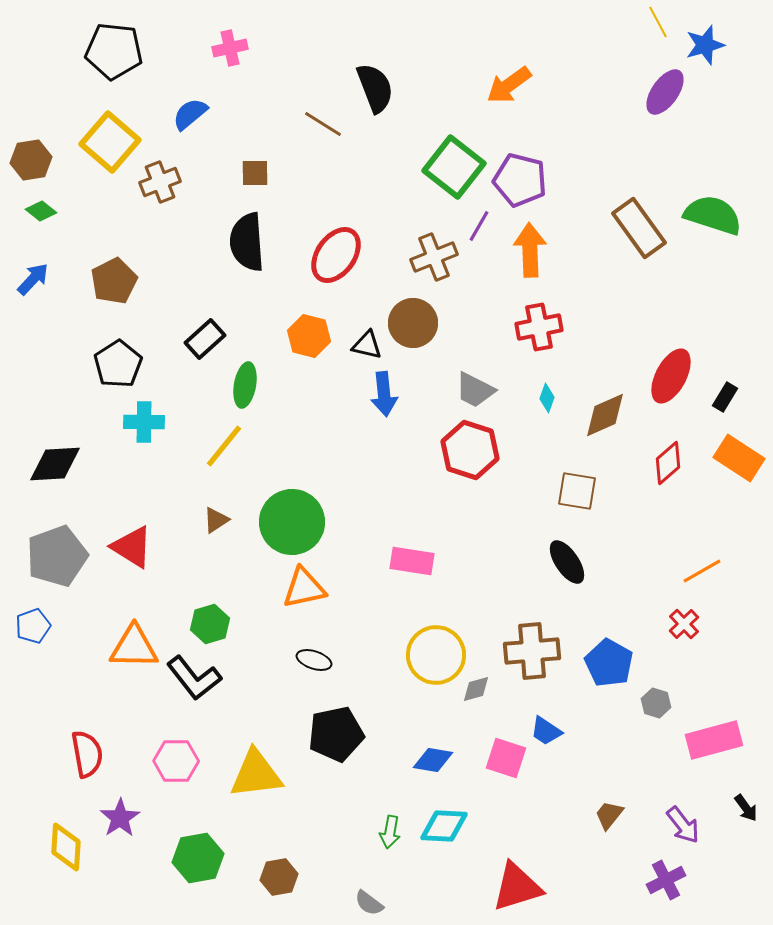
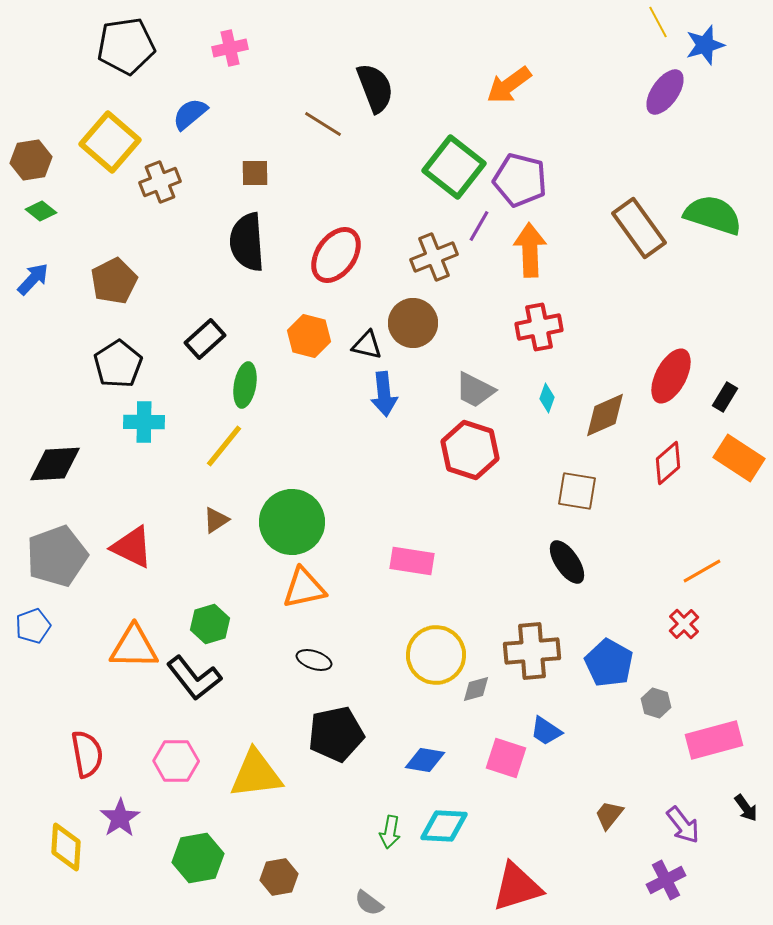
black pentagon at (114, 51): moved 12 px right, 5 px up; rotated 14 degrees counterclockwise
red triangle at (132, 547): rotated 6 degrees counterclockwise
blue diamond at (433, 760): moved 8 px left
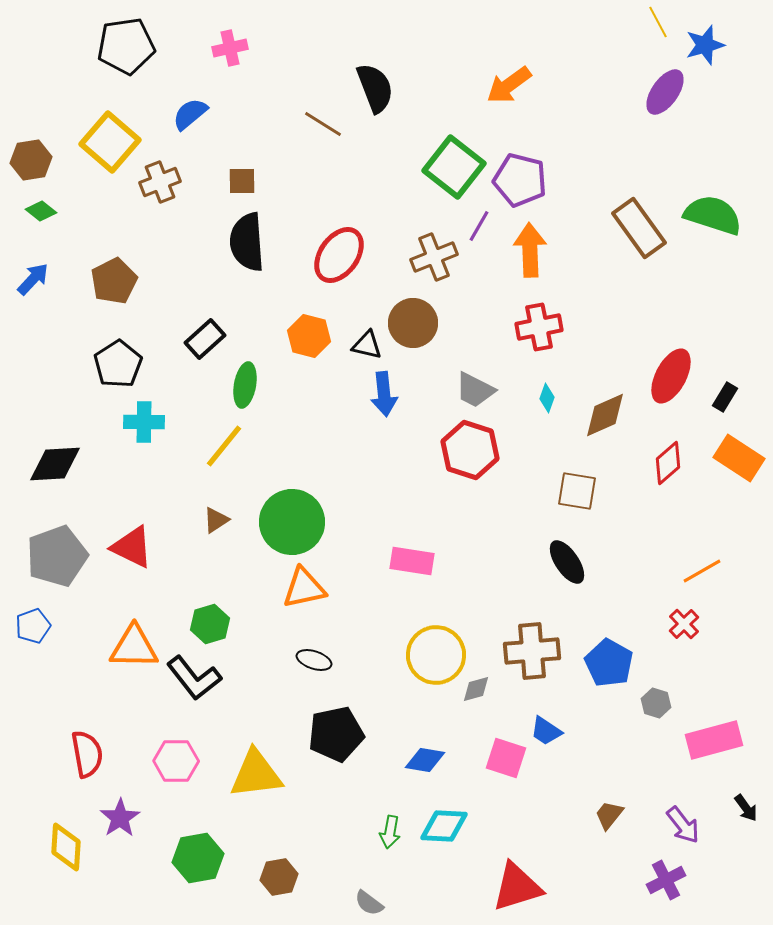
brown square at (255, 173): moved 13 px left, 8 px down
red ellipse at (336, 255): moved 3 px right
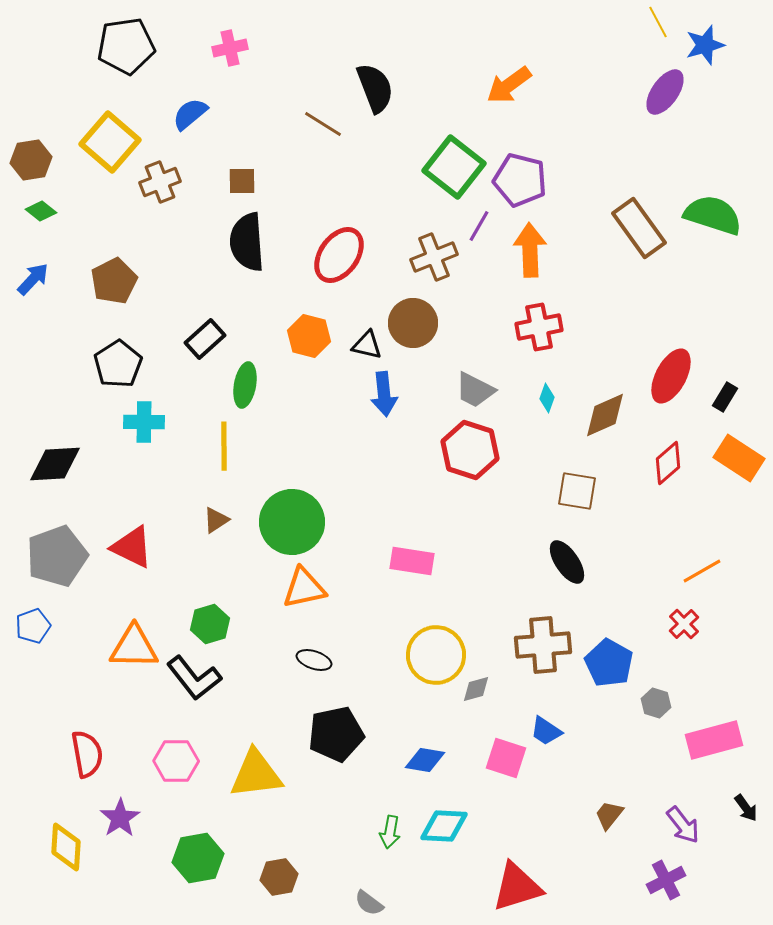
yellow line at (224, 446): rotated 39 degrees counterclockwise
brown cross at (532, 651): moved 11 px right, 6 px up
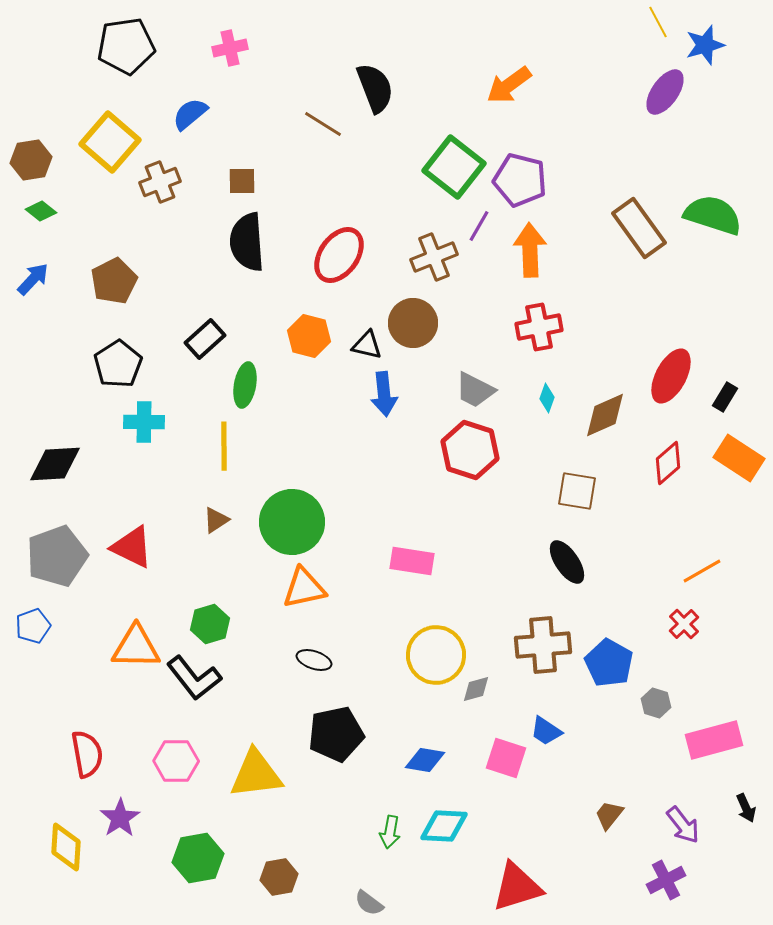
orange triangle at (134, 647): moved 2 px right
black arrow at (746, 808): rotated 12 degrees clockwise
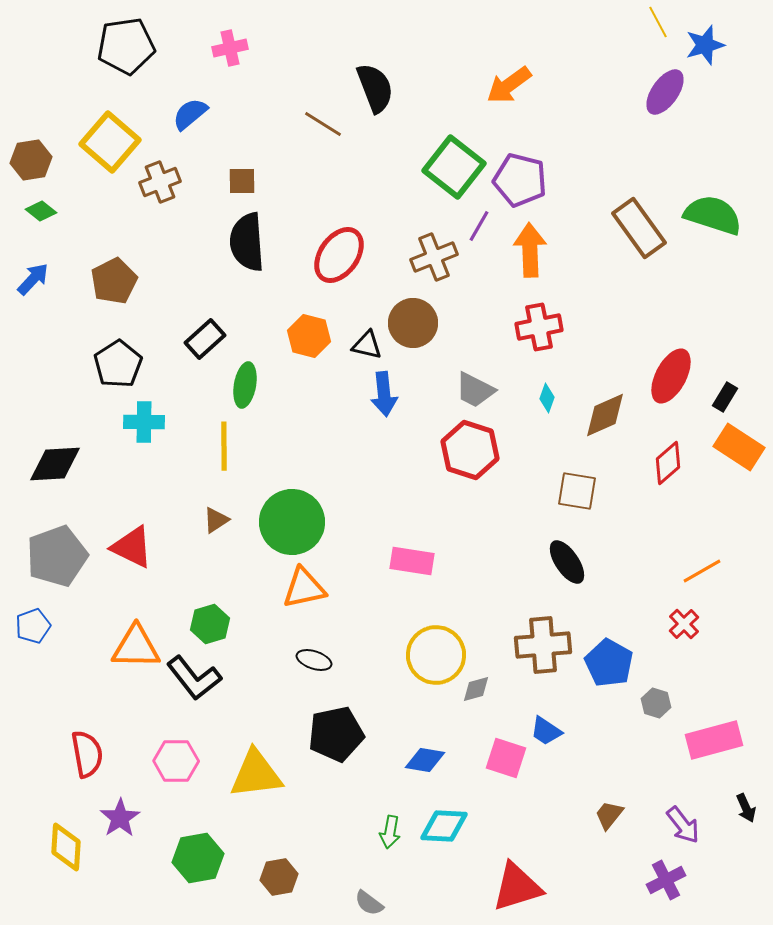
orange rectangle at (739, 458): moved 11 px up
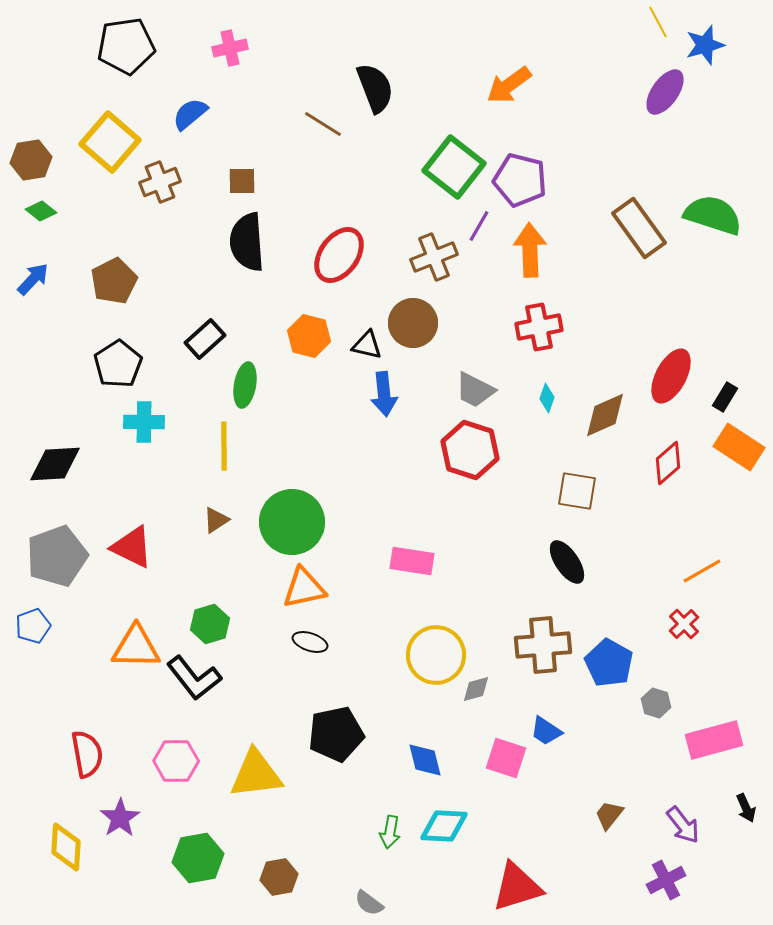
black ellipse at (314, 660): moved 4 px left, 18 px up
blue diamond at (425, 760): rotated 66 degrees clockwise
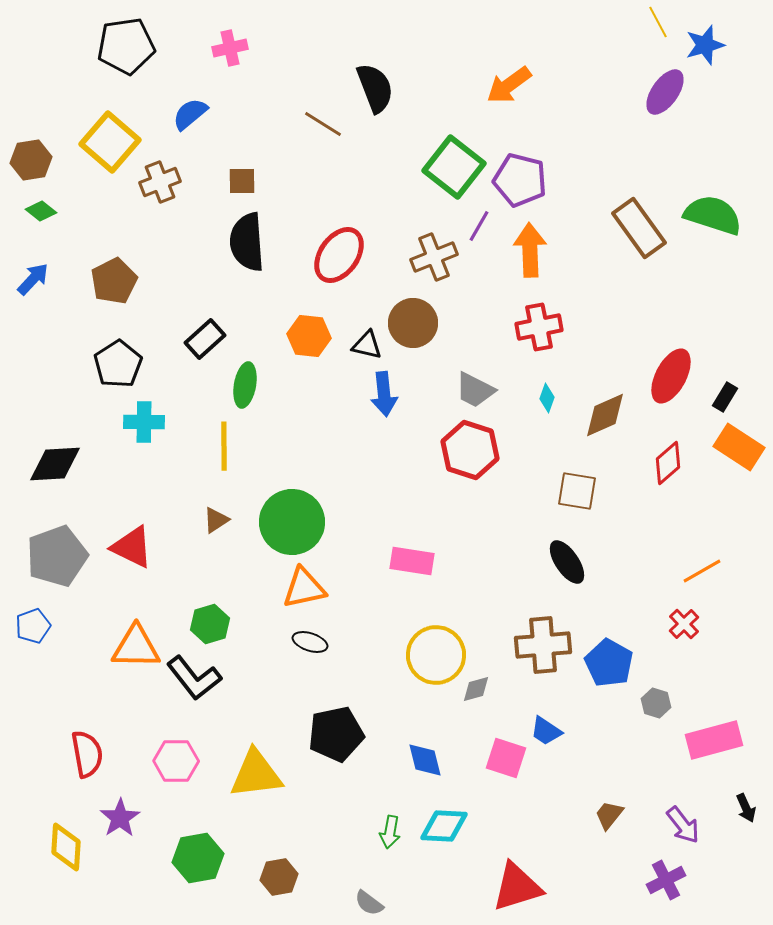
orange hexagon at (309, 336): rotated 9 degrees counterclockwise
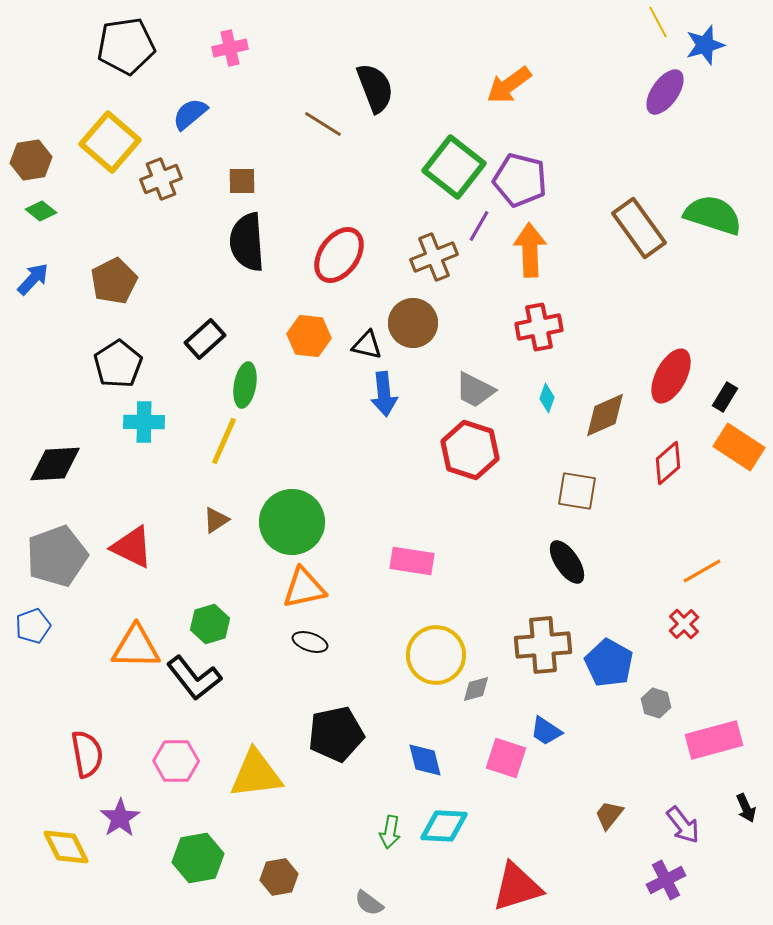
brown cross at (160, 182): moved 1 px right, 3 px up
yellow line at (224, 446): moved 5 px up; rotated 24 degrees clockwise
yellow diamond at (66, 847): rotated 30 degrees counterclockwise
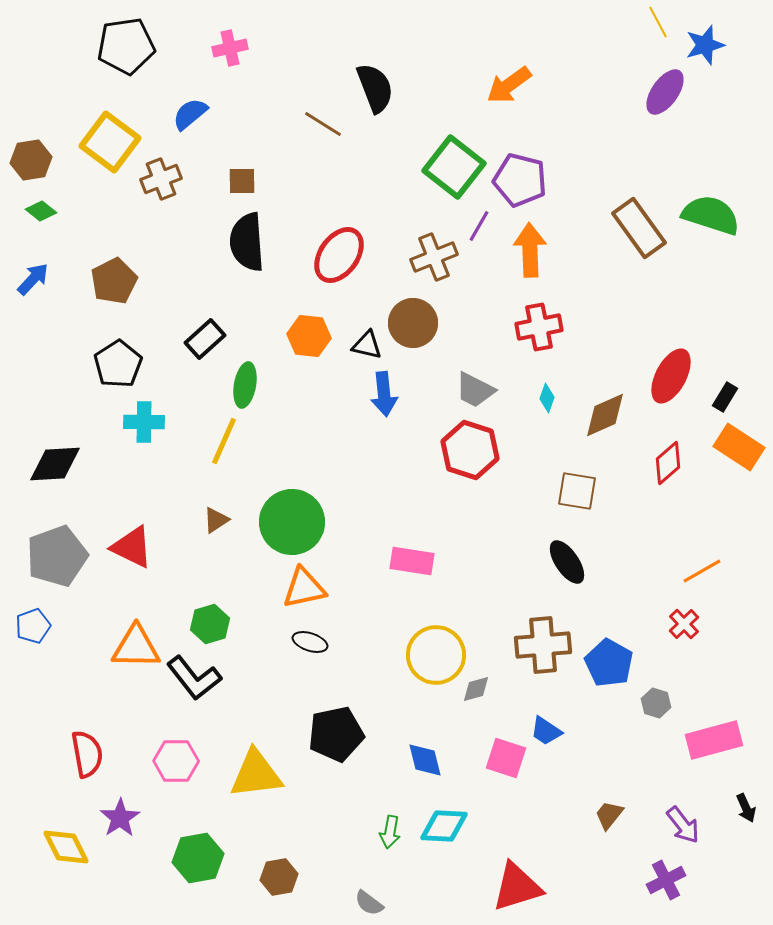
yellow square at (110, 142): rotated 4 degrees counterclockwise
green semicircle at (713, 215): moved 2 px left
